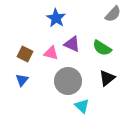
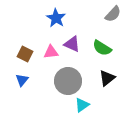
pink triangle: moved 1 px up; rotated 21 degrees counterclockwise
cyan triangle: moved 1 px up; rotated 42 degrees clockwise
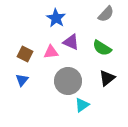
gray semicircle: moved 7 px left
purple triangle: moved 1 px left, 2 px up
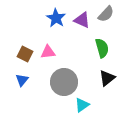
purple triangle: moved 11 px right, 22 px up
green semicircle: rotated 138 degrees counterclockwise
pink triangle: moved 3 px left
gray circle: moved 4 px left, 1 px down
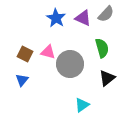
purple triangle: moved 1 px right, 2 px up
pink triangle: rotated 21 degrees clockwise
gray circle: moved 6 px right, 18 px up
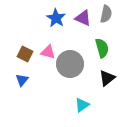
gray semicircle: rotated 30 degrees counterclockwise
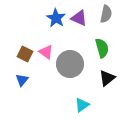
purple triangle: moved 4 px left
pink triangle: moved 2 px left; rotated 21 degrees clockwise
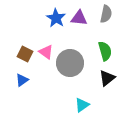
purple triangle: rotated 18 degrees counterclockwise
green semicircle: moved 3 px right, 3 px down
gray circle: moved 1 px up
blue triangle: rotated 16 degrees clockwise
